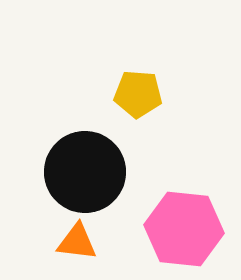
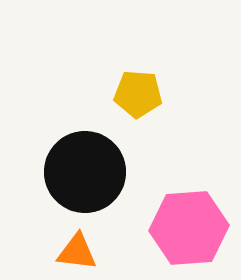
pink hexagon: moved 5 px right, 1 px up; rotated 10 degrees counterclockwise
orange triangle: moved 10 px down
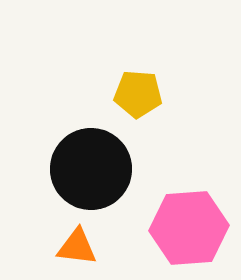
black circle: moved 6 px right, 3 px up
orange triangle: moved 5 px up
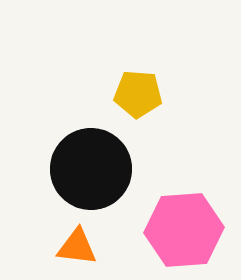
pink hexagon: moved 5 px left, 2 px down
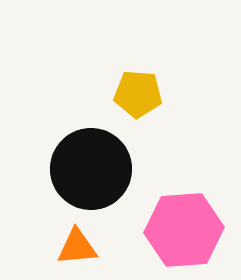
orange triangle: rotated 12 degrees counterclockwise
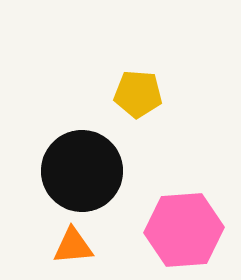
black circle: moved 9 px left, 2 px down
orange triangle: moved 4 px left, 1 px up
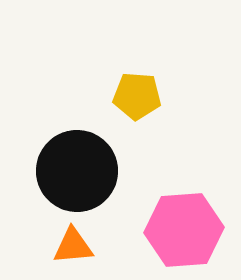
yellow pentagon: moved 1 px left, 2 px down
black circle: moved 5 px left
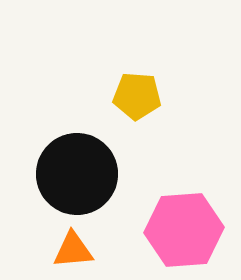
black circle: moved 3 px down
orange triangle: moved 4 px down
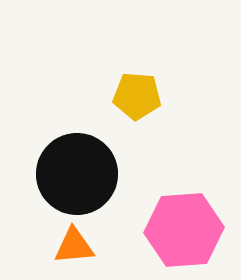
orange triangle: moved 1 px right, 4 px up
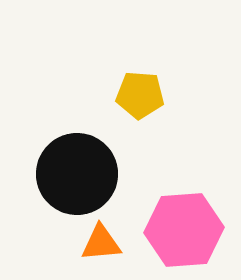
yellow pentagon: moved 3 px right, 1 px up
orange triangle: moved 27 px right, 3 px up
